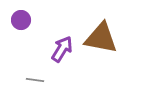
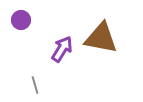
gray line: moved 5 px down; rotated 66 degrees clockwise
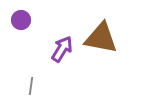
gray line: moved 4 px left, 1 px down; rotated 24 degrees clockwise
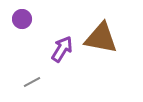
purple circle: moved 1 px right, 1 px up
gray line: moved 1 px right, 4 px up; rotated 54 degrees clockwise
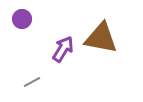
purple arrow: moved 1 px right
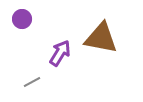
purple arrow: moved 3 px left, 4 px down
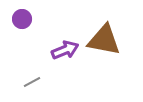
brown triangle: moved 3 px right, 2 px down
purple arrow: moved 5 px right, 3 px up; rotated 36 degrees clockwise
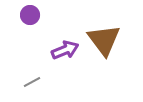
purple circle: moved 8 px right, 4 px up
brown triangle: rotated 42 degrees clockwise
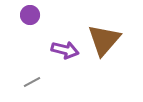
brown triangle: rotated 18 degrees clockwise
purple arrow: rotated 36 degrees clockwise
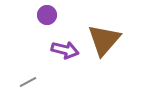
purple circle: moved 17 px right
gray line: moved 4 px left
